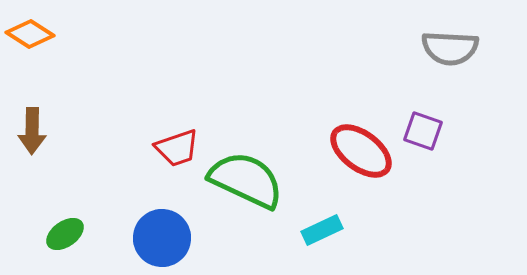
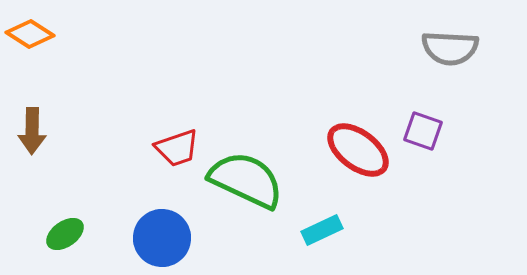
red ellipse: moved 3 px left, 1 px up
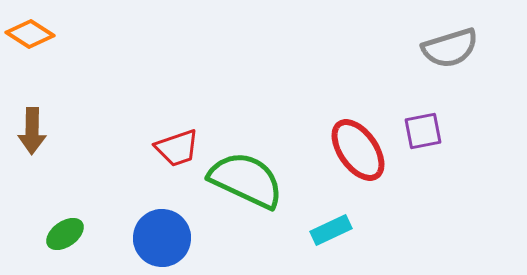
gray semicircle: rotated 20 degrees counterclockwise
purple square: rotated 30 degrees counterclockwise
red ellipse: rotated 18 degrees clockwise
cyan rectangle: moved 9 px right
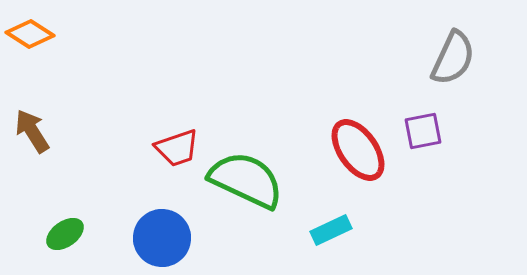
gray semicircle: moved 3 px right, 10 px down; rotated 48 degrees counterclockwise
brown arrow: rotated 147 degrees clockwise
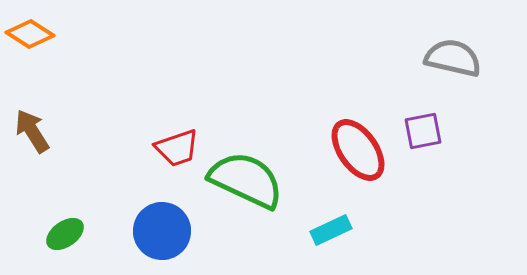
gray semicircle: rotated 102 degrees counterclockwise
blue circle: moved 7 px up
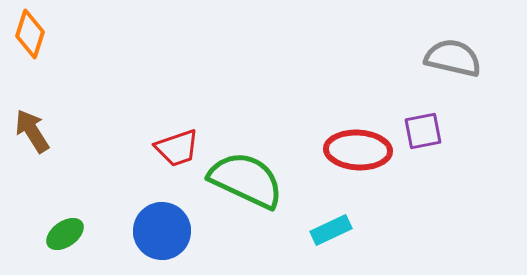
orange diamond: rotated 75 degrees clockwise
red ellipse: rotated 52 degrees counterclockwise
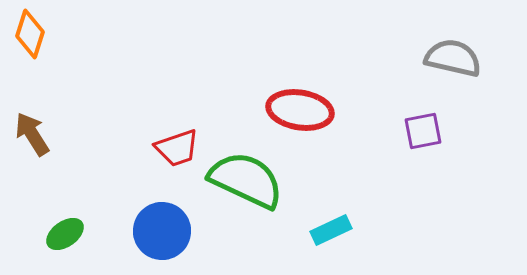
brown arrow: moved 3 px down
red ellipse: moved 58 px left, 40 px up; rotated 6 degrees clockwise
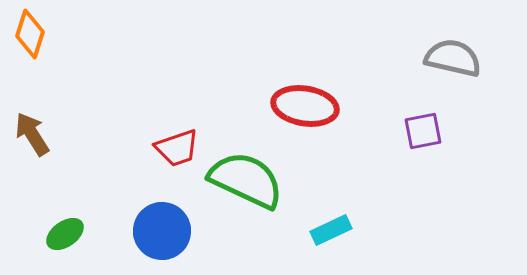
red ellipse: moved 5 px right, 4 px up
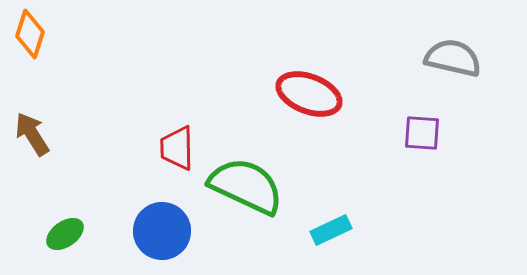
red ellipse: moved 4 px right, 12 px up; rotated 12 degrees clockwise
purple square: moved 1 px left, 2 px down; rotated 15 degrees clockwise
red trapezoid: rotated 108 degrees clockwise
green semicircle: moved 6 px down
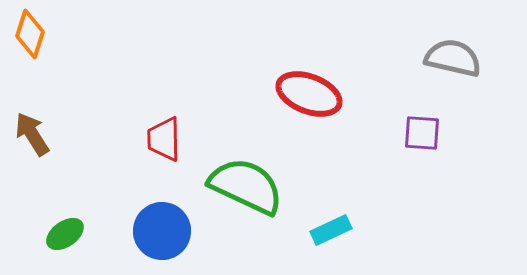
red trapezoid: moved 13 px left, 9 px up
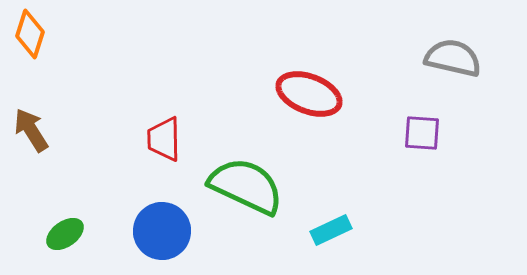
brown arrow: moved 1 px left, 4 px up
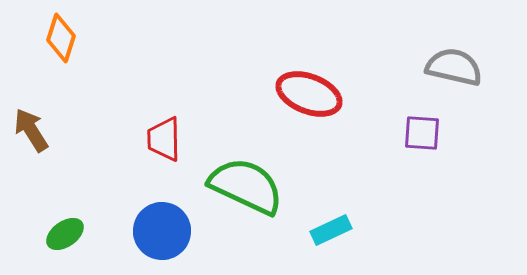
orange diamond: moved 31 px right, 4 px down
gray semicircle: moved 1 px right, 9 px down
